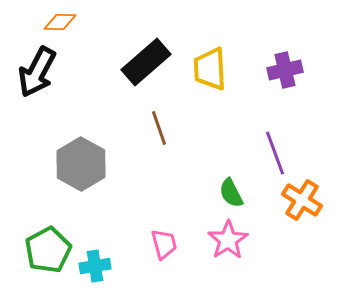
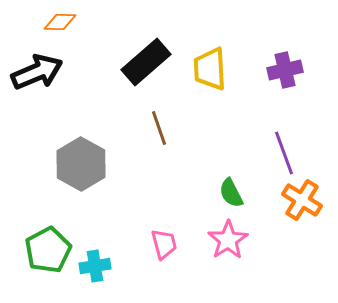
black arrow: rotated 141 degrees counterclockwise
purple line: moved 9 px right
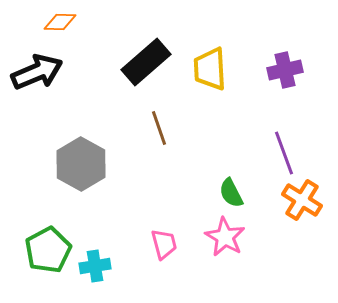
pink star: moved 3 px left, 3 px up; rotated 9 degrees counterclockwise
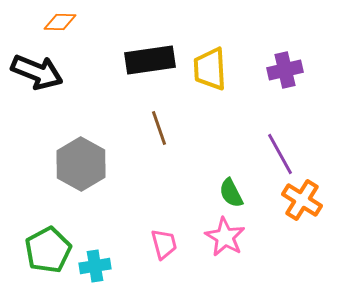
black rectangle: moved 4 px right, 2 px up; rotated 33 degrees clockwise
black arrow: rotated 45 degrees clockwise
purple line: moved 4 px left, 1 px down; rotated 9 degrees counterclockwise
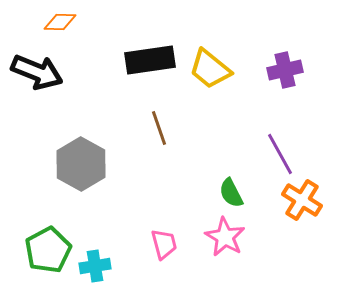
yellow trapezoid: rotated 48 degrees counterclockwise
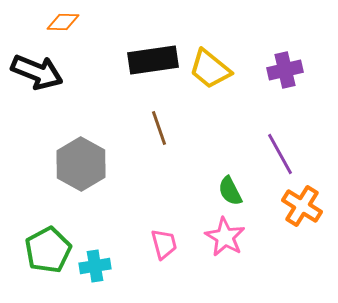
orange diamond: moved 3 px right
black rectangle: moved 3 px right
green semicircle: moved 1 px left, 2 px up
orange cross: moved 6 px down
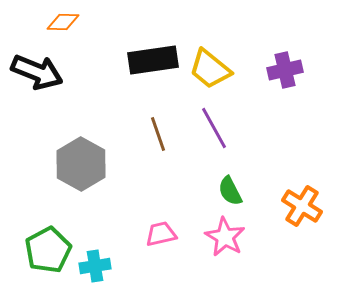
brown line: moved 1 px left, 6 px down
purple line: moved 66 px left, 26 px up
pink trapezoid: moved 3 px left, 10 px up; rotated 88 degrees counterclockwise
